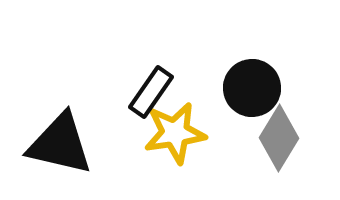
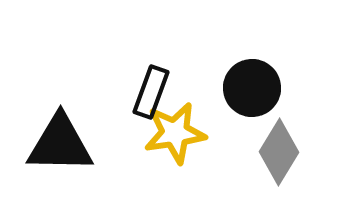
black rectangle: rotated 15 degrees counterclockwise
gray diamond: moved 14 px down
black triangle: rotated 12 degrees counterclockwise
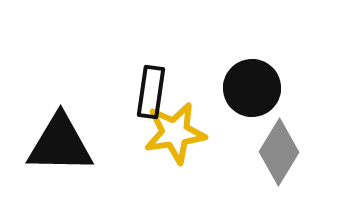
black rectangle: rotated 12 degrees counterclockwise
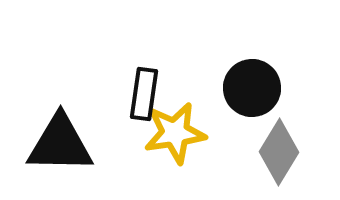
black rectangle: moved 7 px left, 2 px down
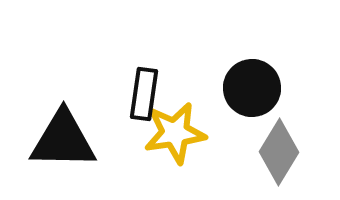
black triangle: moved 3 px right, 4 px up
